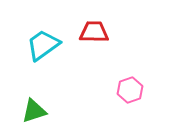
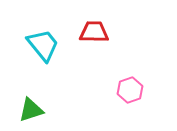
cyan trapezoid: rotated 87 degrees clockwise
green triangle: moved 3 px left, 1 px up
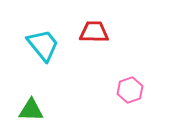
green triangle: rotated 20 degrees clockwise
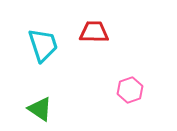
cyan trapezoid: rotated 21 degrees clockwise
green triangle: moved 9 px right, 1 px up; rotated 32 degrees clockwise
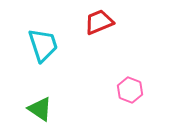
red trapezoid: moved 5 px right, 10 px up; rotated 24 degrees counterclockwise
pink hexagon: rotated 20 degrees counterclockwise
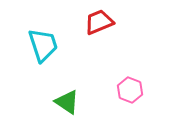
green triangle: moved 27 px right, 7 px up
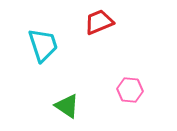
pink hexagon: rotated 15 degrees counterclockwise
green triangle: moved 4 px down
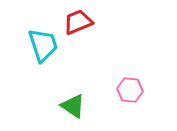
red trapezoid: moved 21 px left
green triangle: moved 6 px right
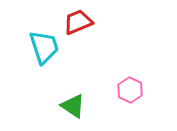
cyan trapezoid: moved 1 px right, 2 px down
pink hexagon: rotated 20 degrees clockwise
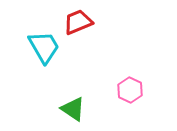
cyan trapezoid: rotated 12 degrees counterclockwise
green triangle: moved 3 px down
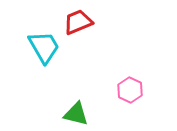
green triangle: moved 3 px right, 5 px down; rotated 20 degrees counterclockwise
